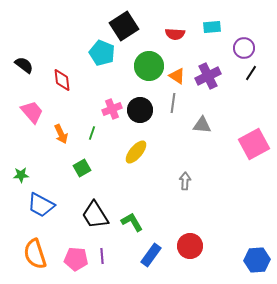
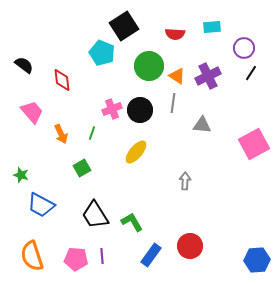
green star: rotated 21 degrees clockwise
orange semicircle: moved 3 px left, 2 px down
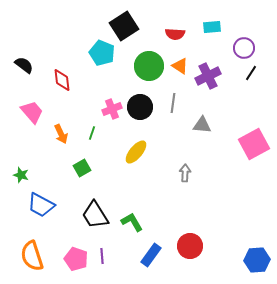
orange triangle: moved 3 px right, 10 px up
black circle: moved 3 px up
gray arrow: moved 8 px up
pink pentagon: rotated 15 degrees clockwise
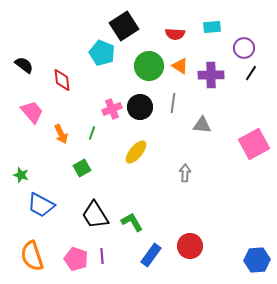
purple cross: moved 3 px right, 1 px up; rotated 25 degrees clockwise
